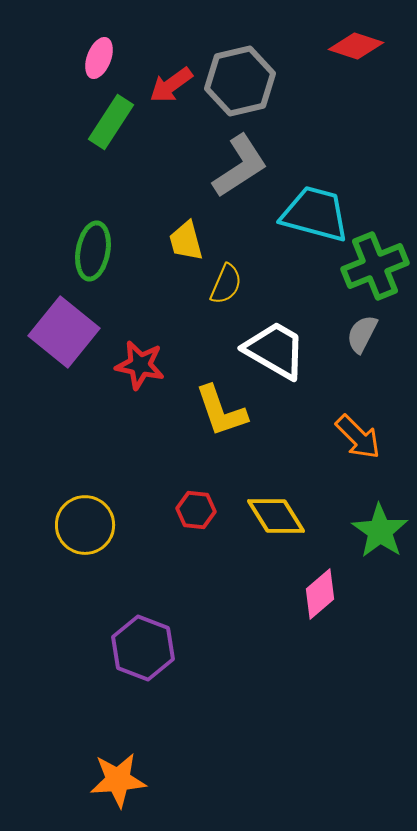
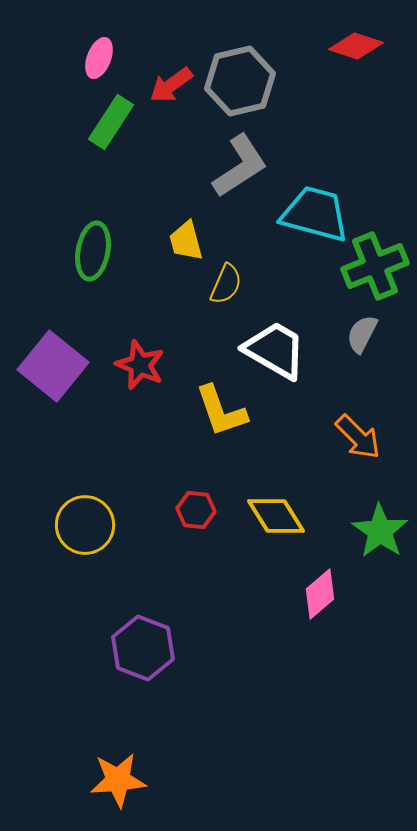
purple square: moved 11 px left, 34 px down
red star: rotated 12 degrees clockwise
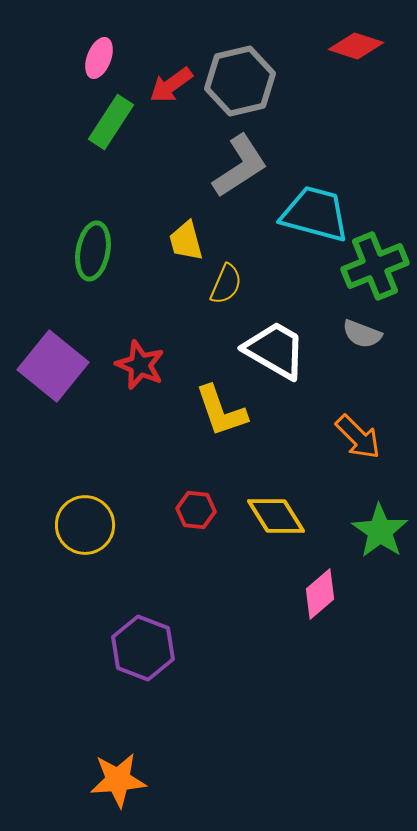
gray semicircle: rotated 96 degrees counterclockwise
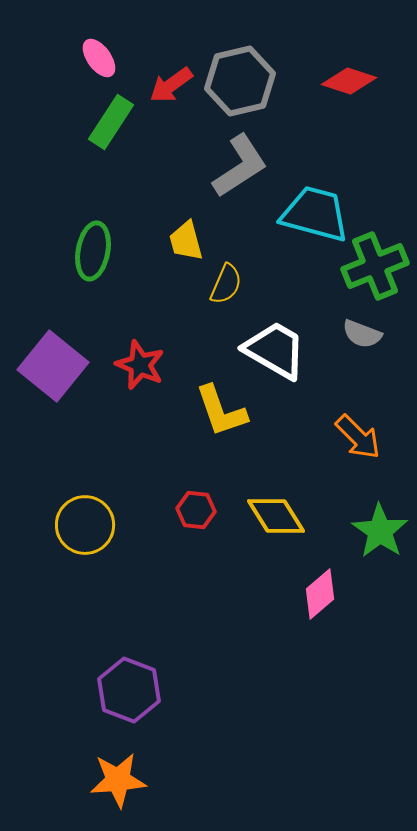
red diamond: moved 7 px left, 35 px down
pink ellipse: rotated 57 degrees counterclockwise
purple hexagon: moved 14 px left, 42 px down
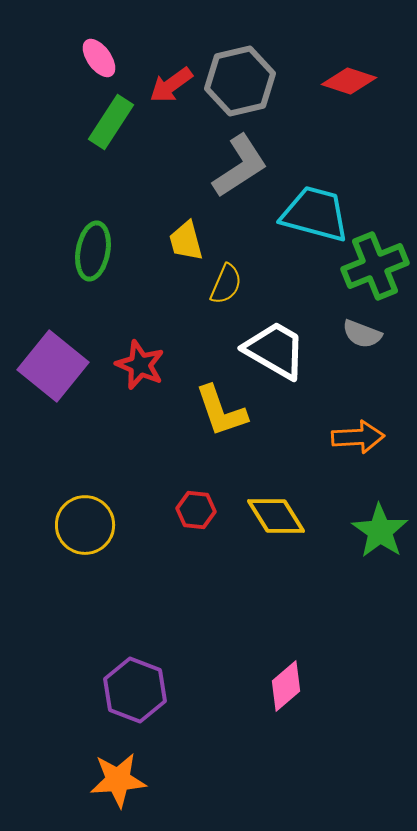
orange arrow: rotated 48 degrees counterclockwise
pink diamond: moved 34 px left, 92 px down
purple hexagon: moved 6 px right
